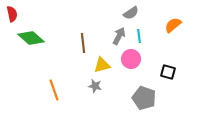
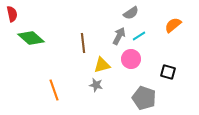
cyan line: rotated 64 degrees clockwise
gray star: moved 1 px right, 1 px up
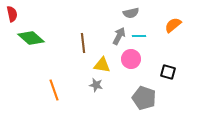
gray semicircle: rotated 21 degrees clockwise
cyan line: rotated 32 degrees clockwise
yellow triangle: rotated 24 degrees clockwise
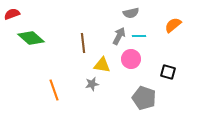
red semicircle: rotated 98 degrees counterclockwise
gray star: moved 4 px left, 1 px up; rotated 24 degrees counterclockwise
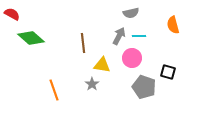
red semicircle: rotated 49 degrees clockwise
orange semicircle: rotated 66 degrees counterclockwise
pink circle: moved 1 px right, 1 px up
gray star: rotated 24 degrees counterclockwise
gray pentagon: moved 11 px up
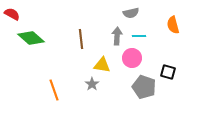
gray arrow: moved 2 px left; rotated 24 degrees counterclockwise
brown line: moved 2 px left, 4 px up
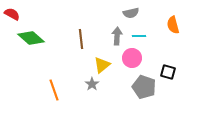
yellow triangle: rotated 48 degrees counterclockwise
